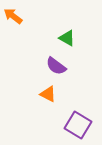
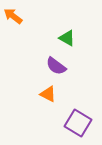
purple square: moved 2 px up
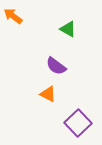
green triangle: moved 1 px right, 9 px up
purple square: rotated 16 degrees clockwise
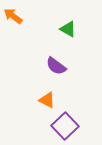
orange triangle: moved 1 px left, 6 px down
purple square: moved 13 px left, 3 px down
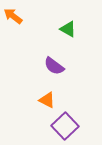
purple semicircle: moved 2 px left
